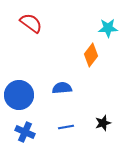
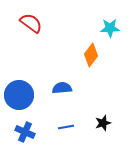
cyan star: moved 2 px right
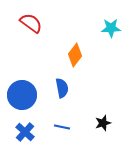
cyan star: moved 1 px right
orange diamond: moved 16 px left
blue semicircle: rotated 84 degrees clockwise
blue circle: moved 3 px right
blue line: moved 4 px left; rotated 21 degrees clockwise
blue cross: rotated 18 degrees clockwise
